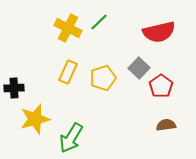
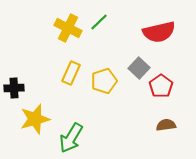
yellow rectangle: moved 3 px right, 1 px down
yellow pentagon: moved 1 px right, 3 px down
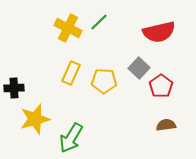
yellow pentagon: rotated 20 degrees clockwise
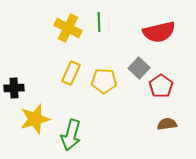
green line: rotated 48 degrees counterclockwise
brown semicircle: moved 1 px right, 1 px up
green arrow: moved 3 px up; rotated 16 degrees counterclockwise
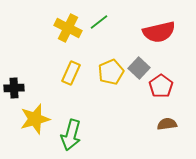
green line: rotated 54 degrees clockwise
yellow pentagon: moved 7 px right, 9 px up; rotated 25 degrees counterclockwise
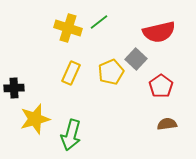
yellow cross: rotated 8 degrees counterclockwise
gray square: moved 3 px left, 9 px up
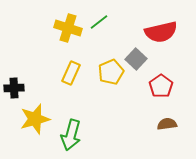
red semicircle: moved 2 px right
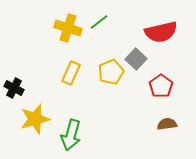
black cross: rotated 30 degrees clockwise
